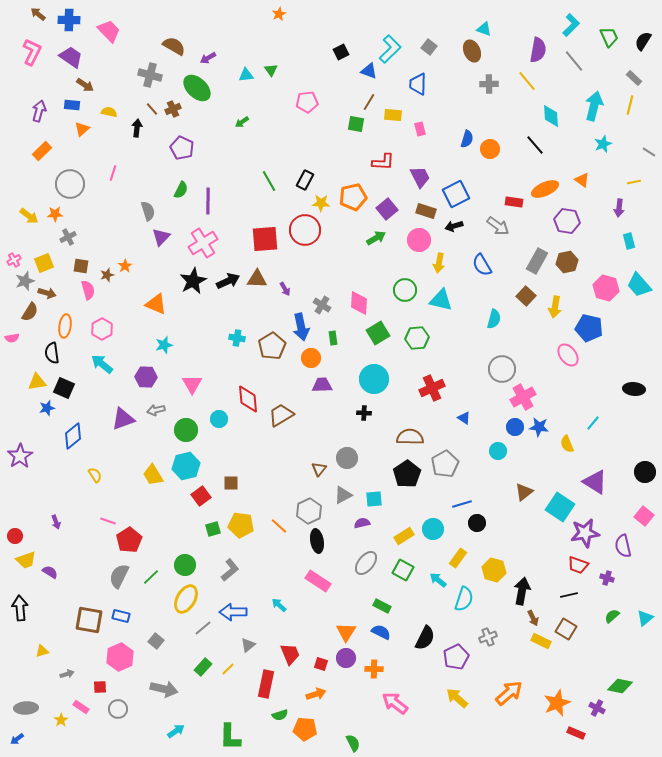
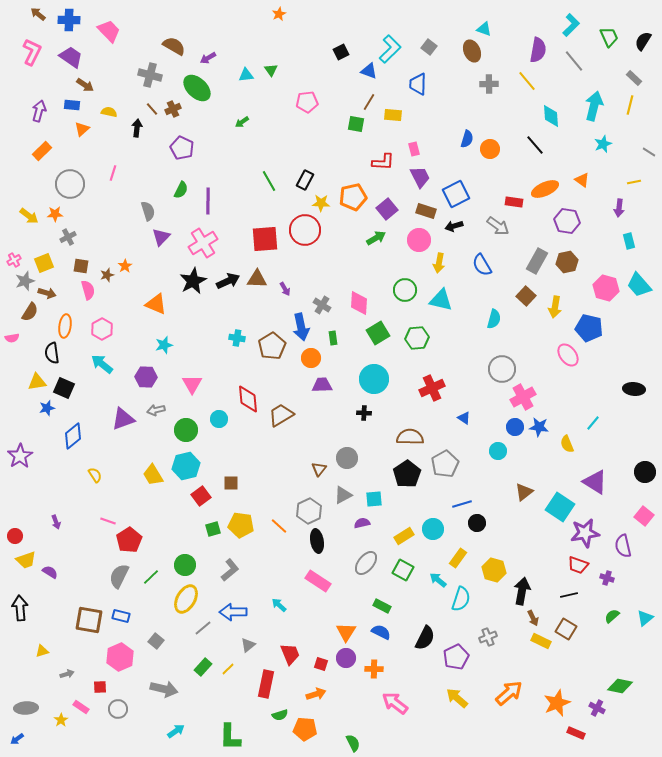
pink rectangle at (420, 129): moved 6 px left, 20 px down
cyan semicircle at (464, 599): moved 3 px left
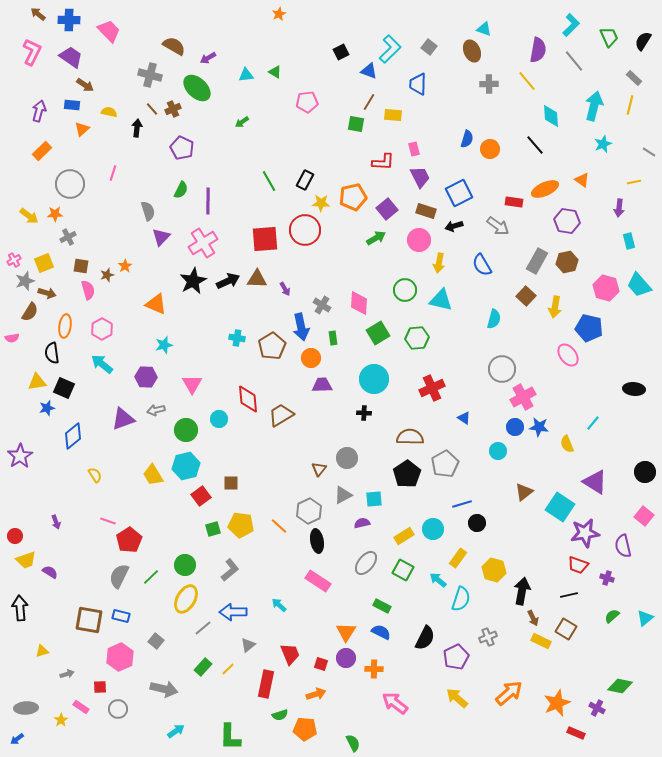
green triangle at (271, 70): moved 4 px right, 2 px down; rotated 24 degrees counterclockwise
blue square at (456, 194): moved 3 px right, 1 px up
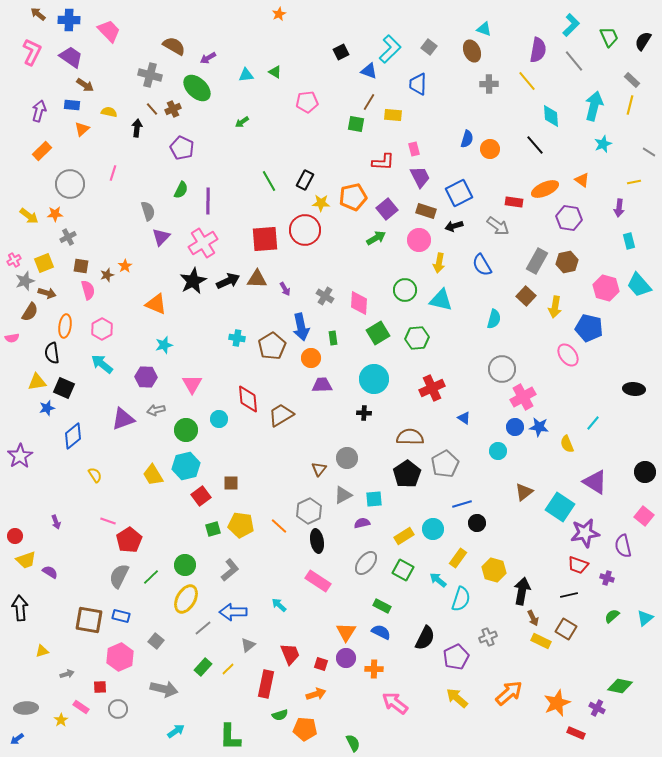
gray rectangle at (634, 78): moved 2 px left, 2 px down
purple hexagon at (567, 221): moved 2 px right, 3 px up
gray cross at (322, 305): moved 3 px right, 9 px up
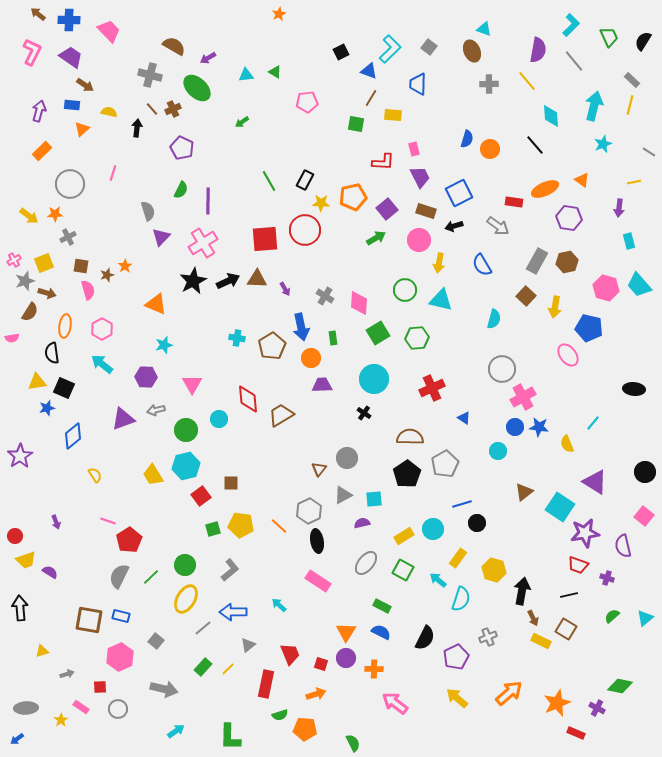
brown line at (369, 102): moved 2 px right, 4 px up
black cross at (364, 413): rotated 32 degrees clockwise
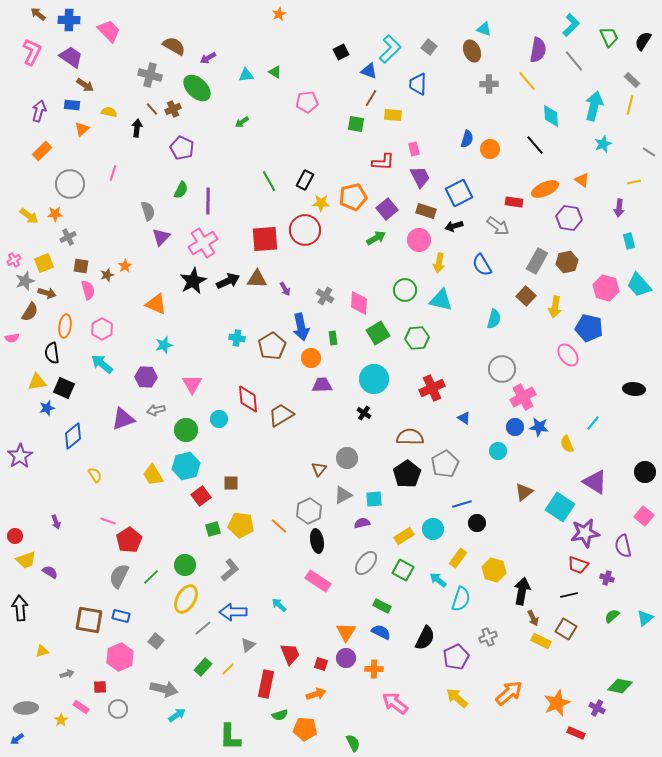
cyan arrow at (176, 731): moved 1 px right, 16 px up
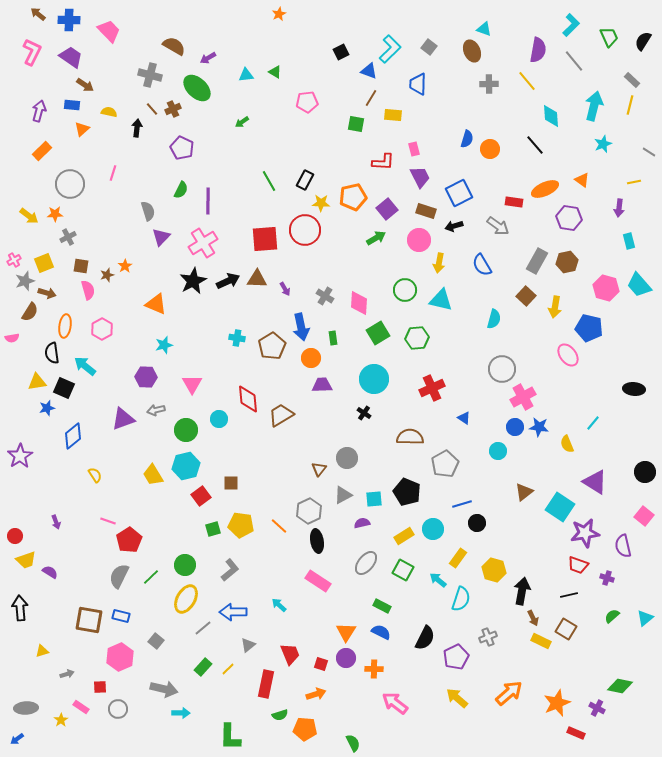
cyan arrow at (102, 364): moved 17 px left, 2 px down
black pentagon at (407, 474): moved 18 px down; rotated 16 degrees counterclockwise
cyan arrow at (177, 715): moved 4 px right, 2 px up; rotated 36 degrees clockwise
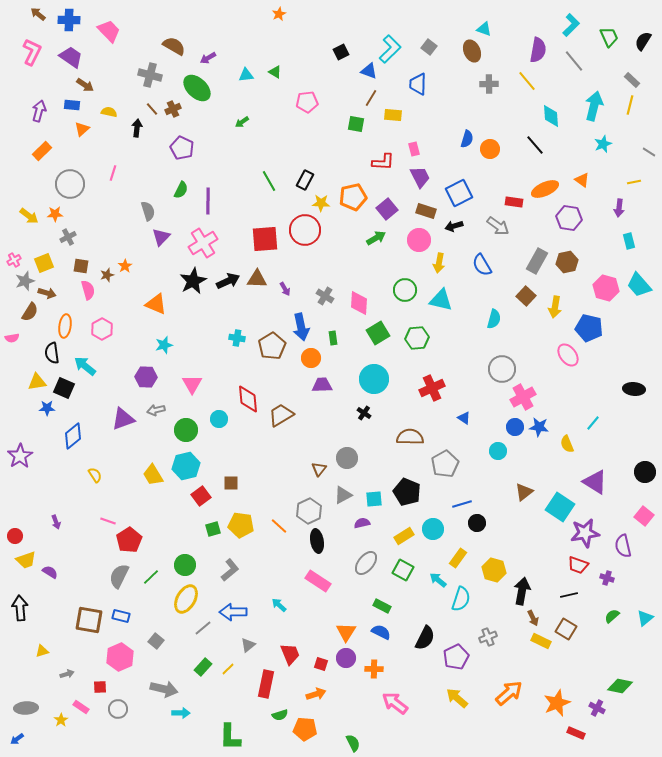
blue star at (47, 408): rotated 14 degrees clockwise
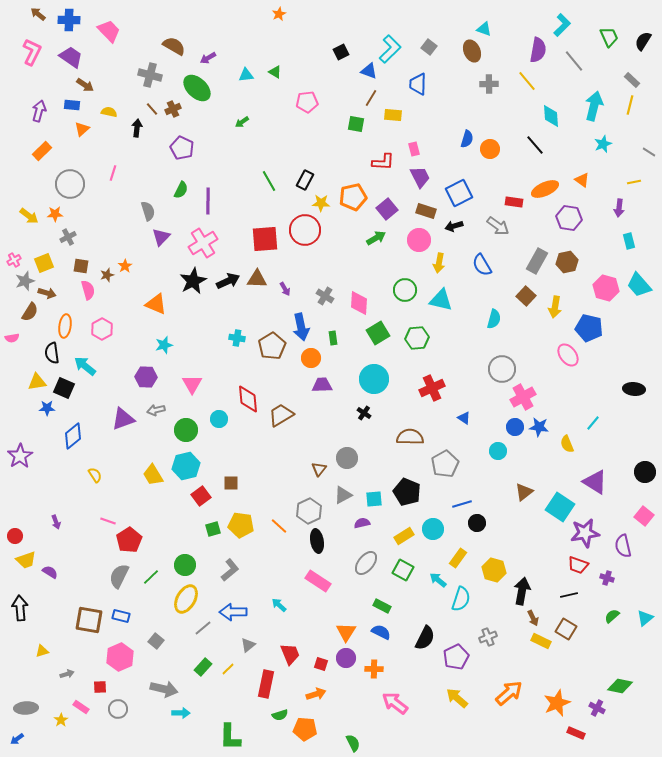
cyan L-shape at (571, 25): moved 9 px left
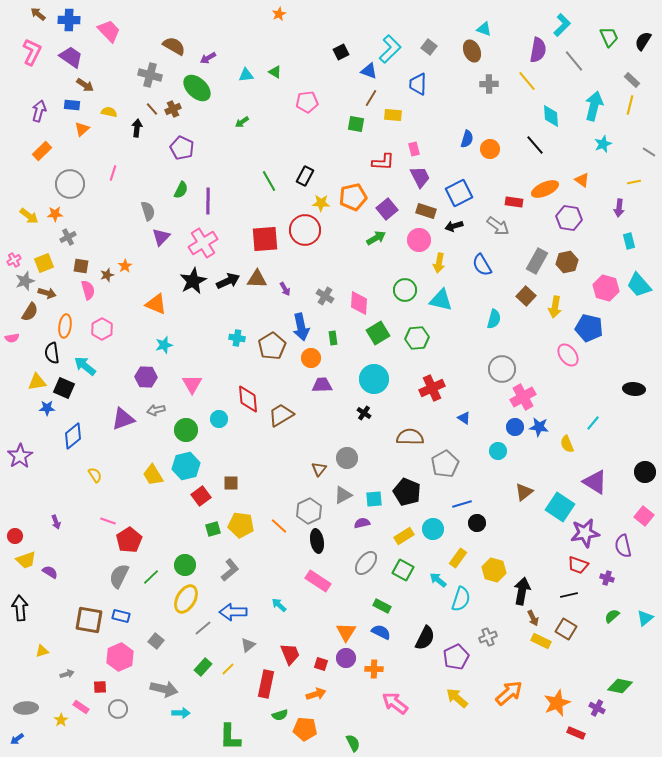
black rectangle at (305, 180): moved 4 px up
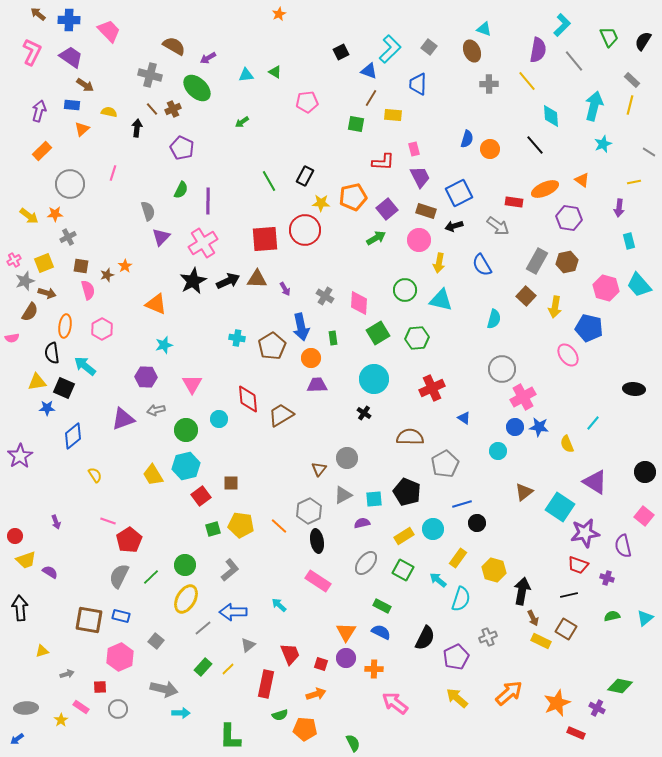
purple trapezoid at (322, 385): moved 5 px left
green semicircle at (612, 616): rotated 28 degrees clockwise
